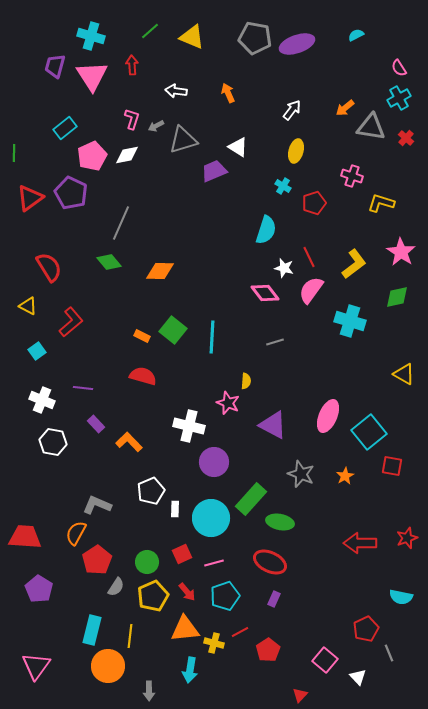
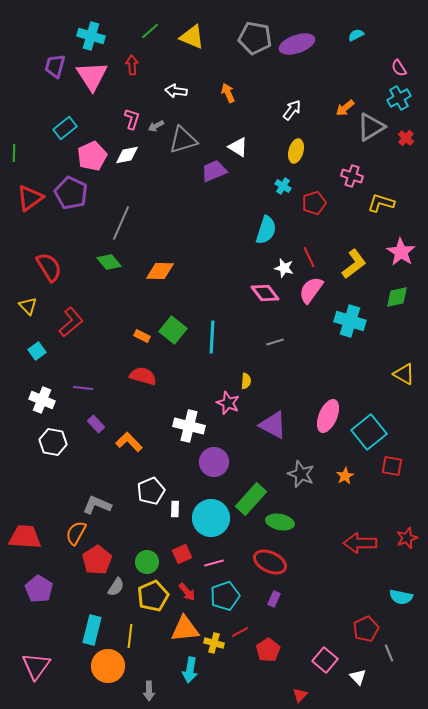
gray triangle at (371, 127): rotated 40 degrees counterclockwise
yellow triangle at (28, 306): rotated 18 degrees clockwise
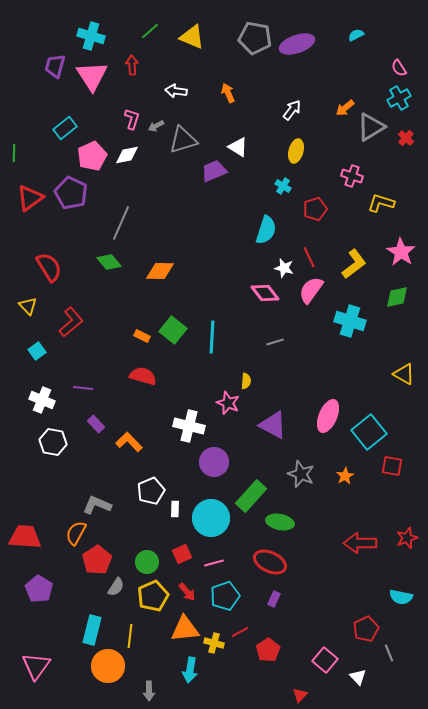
red pentagon at (314, 203): moved 1 px right, 6 px down
green rectangle at (251, 499): moved 3 px up
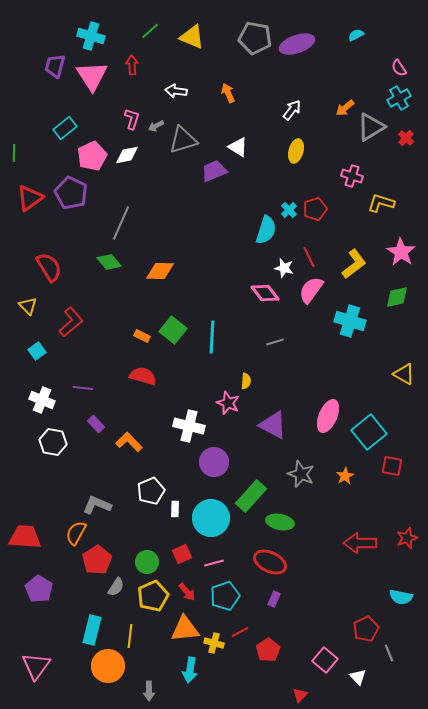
cyan cross at (283, 186): moved 6 px right, 24 px down; rotated 14 degrees clockwise
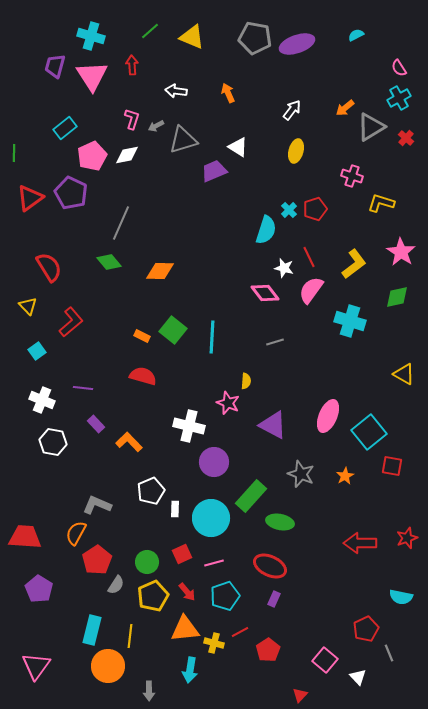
red ellipse at (270, 562): moved 4 px down
gray semicircle at (116, 587): moved 2 px up
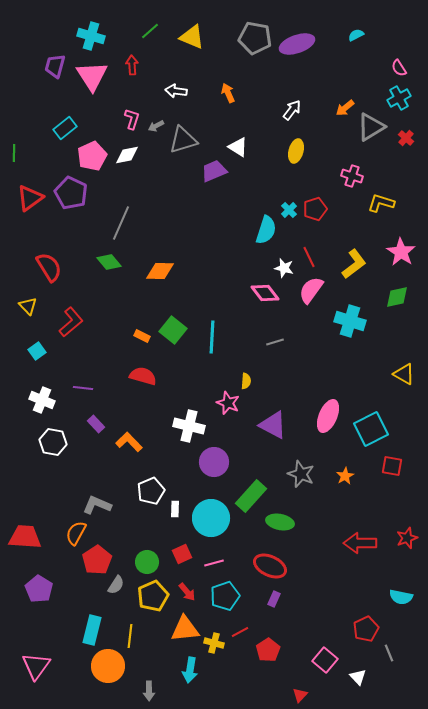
cyan square at (369, 432): moved 2 px right, 3 px up; rotated 12 degrees clockwise
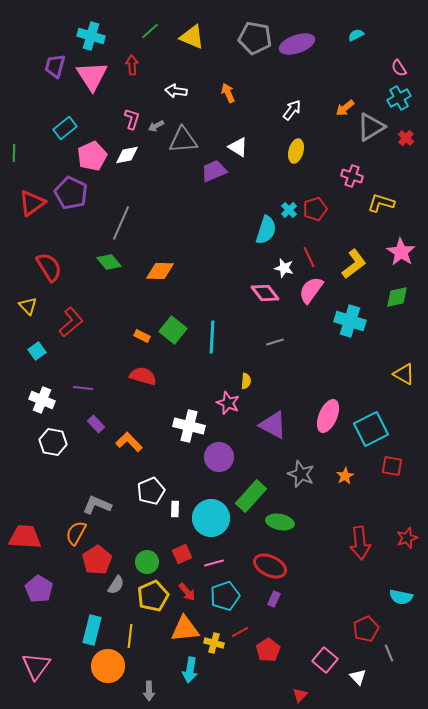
gray triangle at (183, 140): rotated 12 degrees clockwise
red triangle at (30, 198): moved 2 px right, 5 px down
purple circle at (214, 462): moved 5 px right, 5 px up
red arrow at (360, 543): rotated 96 degrees counterclockwise
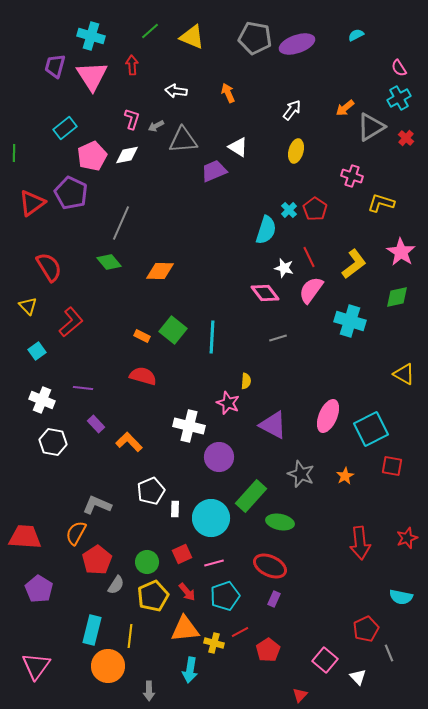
red pentagon at (315, 209): rotated 20 degrees counterclockwise
gray line at (275, 342): moved 3 px right, 4 px up
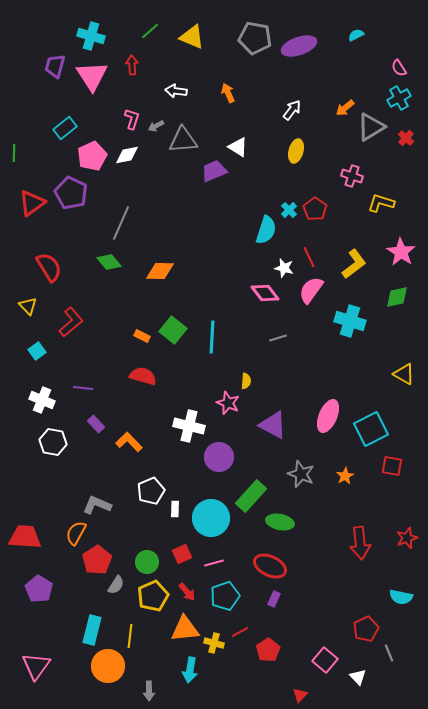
purple ellipse at (297, 44): moved 2 px right, 2 px down
